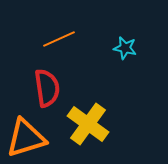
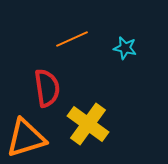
orange line: moved 13 px right
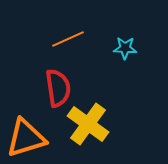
orange line: moved 4 px left
cyan star: rotated 10 degrees counterclockwise
red semicircle: moved 11 px right
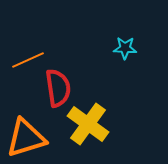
orange line: moved 40 px left, 21 px down
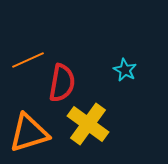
cyan star: moved 22 px down; rotated 25 degrees clockwise
red semicircle: moved 4 px right, 5 px up; rotated 18 degrees clockwise
orange triangle: moved 3 px right, 5 px up
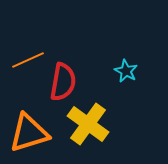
cyan star: moved 1 px right, 1 px down
red semicircle: moved 1 px right, 1 px up
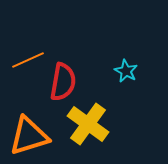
orange triangle: moved 3 px down
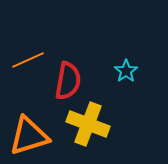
cyan star: rotated 10 degrees clockwise
red semicircle: moved 5 px right, 1 px up
yellow cross: rotated 15 degrees counterclockwise
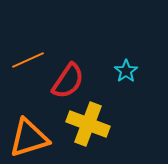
red semicircle: rotated 24 degrees clockwise
orange triangle: moved 2 px down
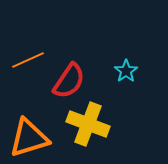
red semicircle: moved 1 px right
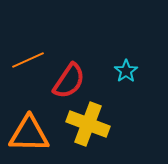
orange triangle: moved 4 px up; rotated 18 degrees clockwise
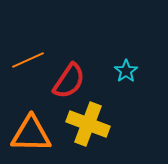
orange triangle: moved 2 px right
